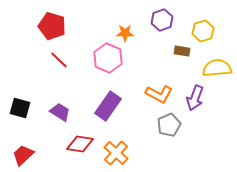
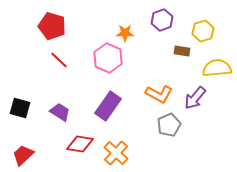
purple arrow: rotated 20 degrees clockwise
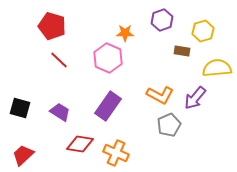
orange L-shape: moved 1 px right, 1 px down
orange cross: rotated 20 degrees counterclockwise
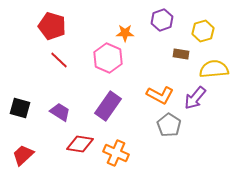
brown rectangle: moved 1 px left, 3 px down
yellow semicircle: moved 3 px left, 1 px down
gray pentagon: rotated 15 degrees counterclockwise
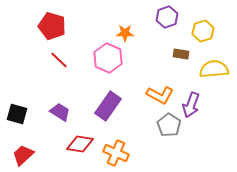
purple hexagon: moved 5 px right, 3 px up
purple arrow: moved 4 px left, 7 px down; rotated 20 degrees counterclockwise
black square: moved 3 px left, 6 px down
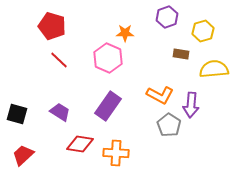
purple arrow: rotated 15 degrees counterclockwise
orange cross: rotated 20 degrees counterclockwise
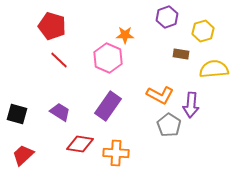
orange star: moved 2 px down
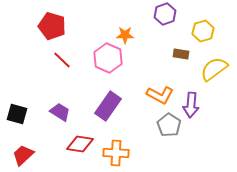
purple hexagon: moved 2 px left, 3 px up
red line: moved 3 px right
yellow semicircle: rotated 32 degrees counterclockwise
